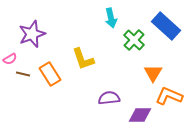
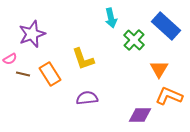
orange triangle: moved 6 px right, 4 px up
purple semicircle: moved 22 px left
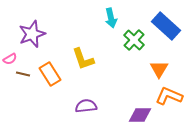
purple semicircle: moved 1 px left, 8 px down
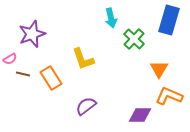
blue rectangle: moved 3 px right, 6 px up; rotated 64 degrees clockwise
green cross: moved 1 px up
orange rectangle: moved 1 px right, 4 px down
purple semicircle: rotated 30 degrees counterclockwise
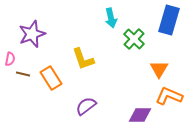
pink semicircle: rotated 48 degrees counterclockwise
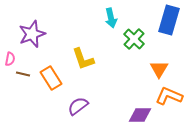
purple semicircle: moved 8 px left
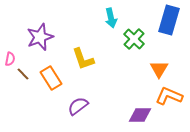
purple star: moved 8 px right, 3 px down
brown line: rotated 32 degrees clockwise
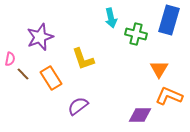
green cross: moved 2 px right, 5 px up; rotated 30 degrees counterclockwise
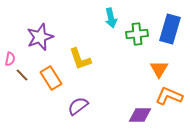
blue rectangle: moved 1 px right, 9 px down
green cross: moved 1 px right; rotated 20 degrees counterclockwise
yellow L-shape: moved 3 px left
brown line: moved 1 px left, 1 px down
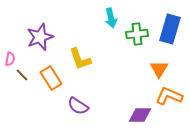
purple semicircle: rotated 110 degrees counterclockwise
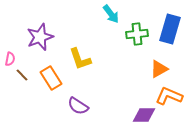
cyan arrow: moved 4 px up; rotated 24 degrees counterclockwise
orange triangle: rotated 30 degrees clockwise
purple diamond: moved 4 px right
